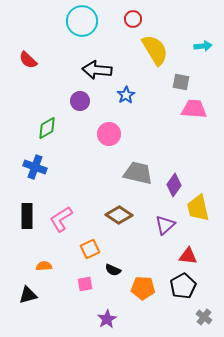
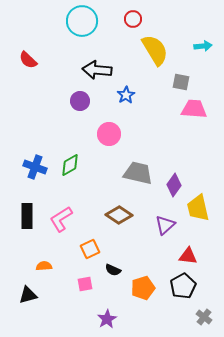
green diamond: moved 23 px right, 37 px down
orange pentagon: rotated 20 degrees counterclockwise
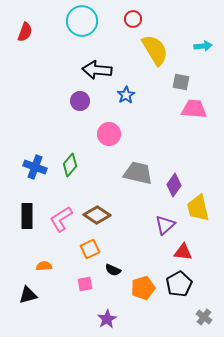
red semicircle: moved 3 px left, 28 px up; rotated 114 degrees counterclockwise
green diamond: rotated 20 degrees counterclockwise
brown diamond: moved 22 px left
red triangle: moved 5 px left, 4 px up
black pentagon: moved 4 px left, 2 px up
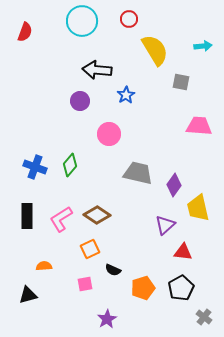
red circle: moved 4 px left
pink trapezoid: moved 5 px right, 17 px down
black pentagon: moved 2 px right, 4 px down
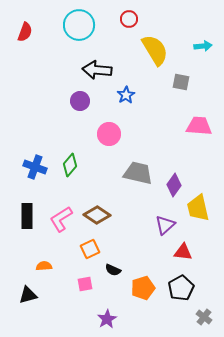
cyan circle: moved 3 px left, 4 px down
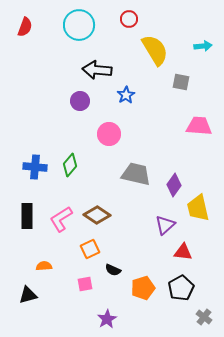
red semicircle: moved 5 px up
blue cross: rotated 15 degrees counterclockwise
gray trapezoid: moved 2 px left, 1 px down
